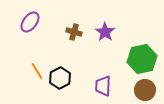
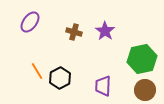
purple star: moved 1 px up
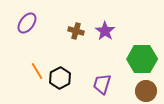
purple ellipse: moved 3 px left, 1 px down
brown cross: moved 2 px right, 1 px up
green hexagon: rotated 12 degrees clockwise
purple trapezoid: moved 1 px left, 2 px up; rotated 15 degrees clockwise
brown circle: moved 1 px right, 1 px down
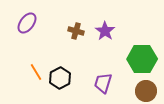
orange line: moved 1 px left, 1 px down
purple trapezoid: moved 1 px right, 1 px up
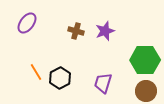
purple star: rotated 18 degrees clockwise
green hexagon: moved 3 px right, 1 px down
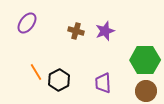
black hexagon: moved 1 px left, 2 px down
purple trapezoid: rotated 20 degrees counterclockwise
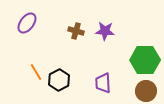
purple star: rotated 24 degrees clockwise
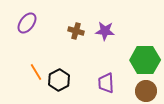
purple trapezoid: moved 3 px right
